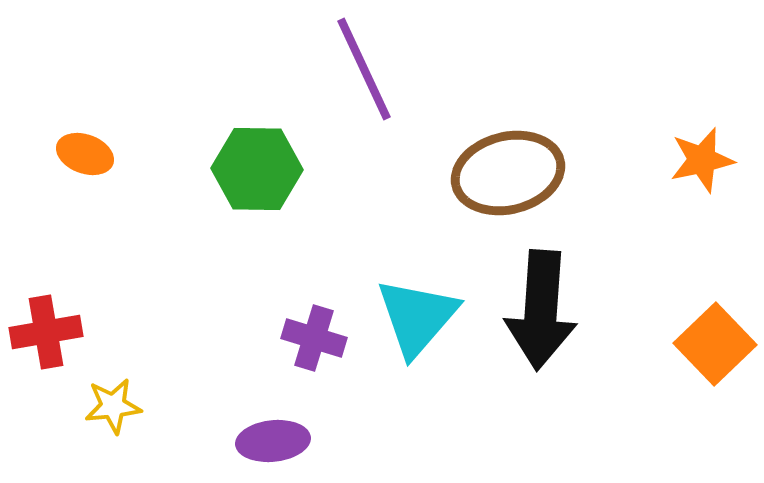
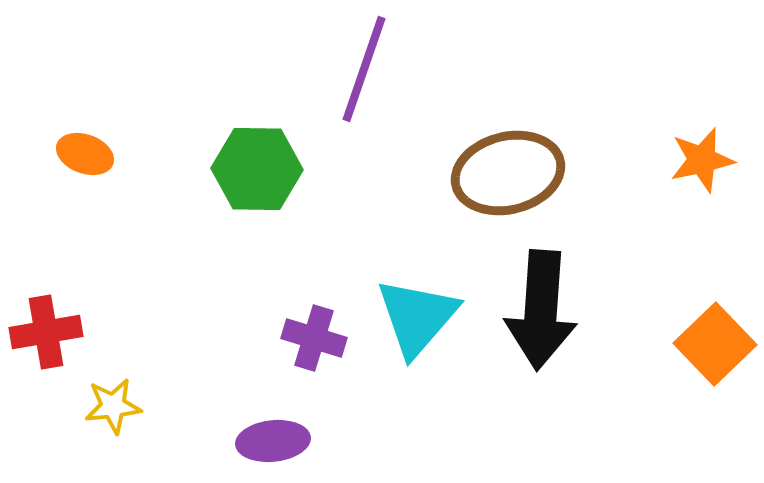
purple line: rotated 44 degrees clockwise
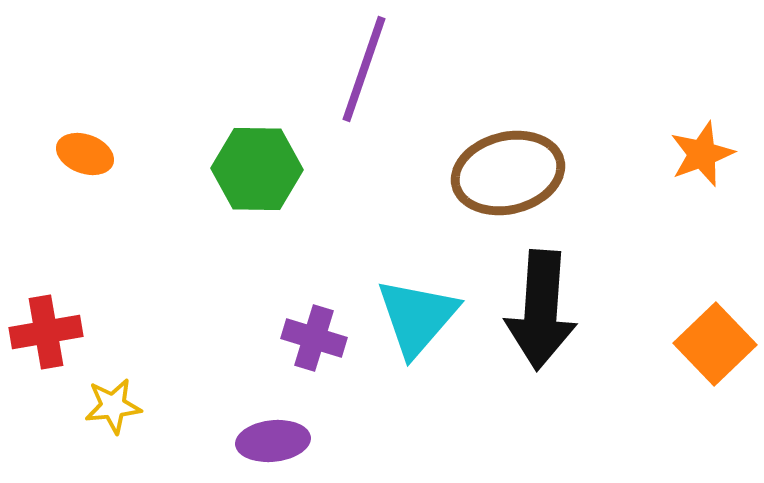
orange star: moved 6 px up; rotated 8 degrees counterclockwise
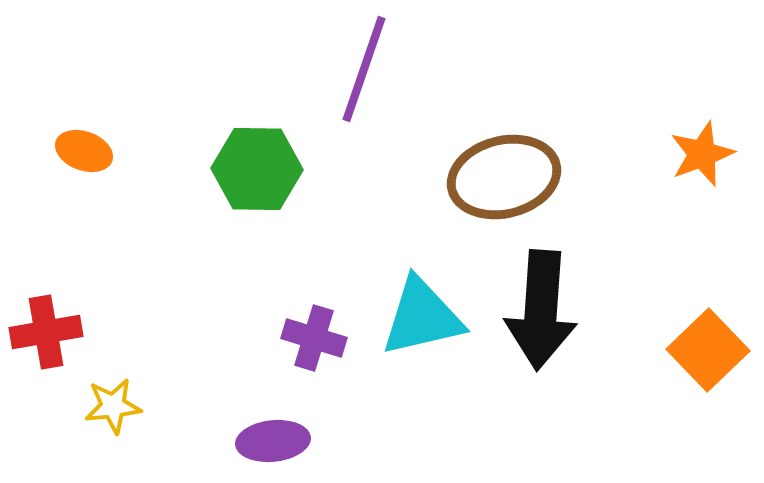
orange ellipse: moved 1 px left, 3 px up
brown ellipse: moved 4 px left, 4 px down
cyan triangle: moved 5 px right; rotated 36 degrees clockwise
orange square: moved 7 px left, 6 px down
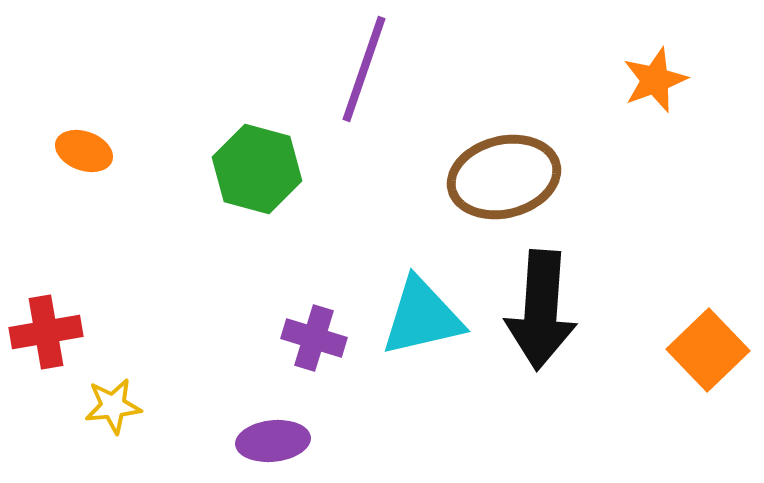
orange star: moved 47 px left, 74 px up
green hexagon: rotated 14 degrees clockwise
